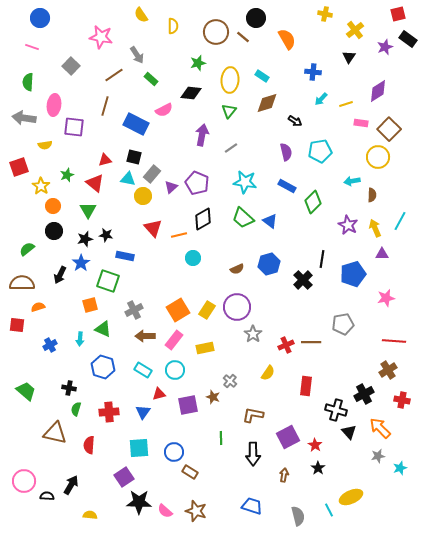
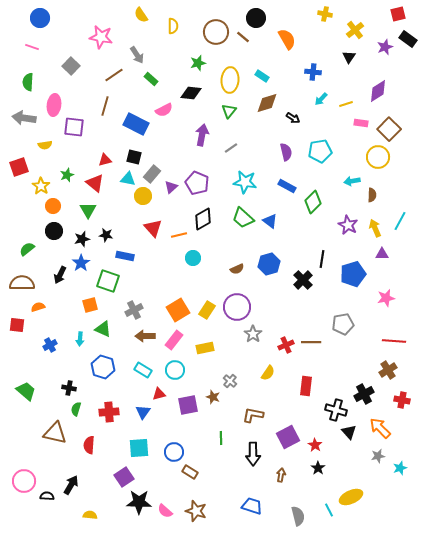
black arrow at (295, 121): moved 2 px left, 3 px up
black star at (85, 239): moved 3 px left
brown arrow at (284, 475): moved 3 px left
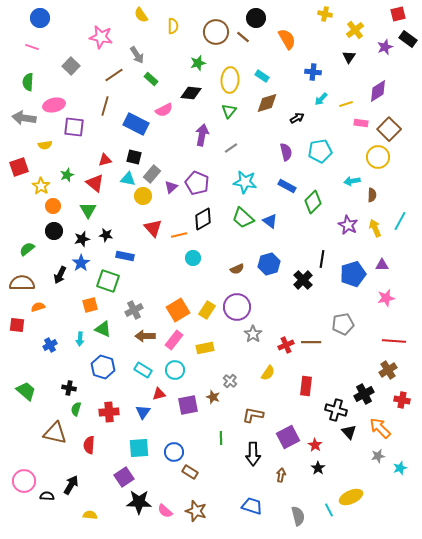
pink ellipse at (54, 105): rotated 70 degrees clockwise
black arrow at (293, 118): moved 4 px right; rotated 64 degrees counterclockwise
purple triangle at (382, 254): moved 11 px down
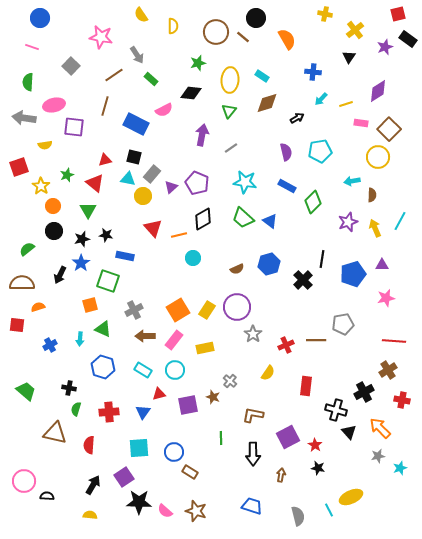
purple star at (348, 225): moved 3 px up; rotated 24 degrees clockwise
brown line at (311, 342): moved 5 px right, 2 px up
black cross at (364, 394): moved 2 px up
black star at (318, 468): rotated 24 degrees counterclockwise
black arrow at (71, 485): moved 22 px right
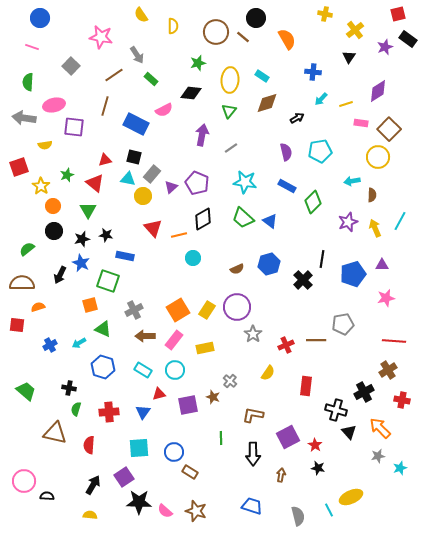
blue star at (81, 263): rotated 12 degrees counterclockwise
cyan arrow at (80, 339): moved 1 px left, 4 px down; rotated 56 degrees clockwise
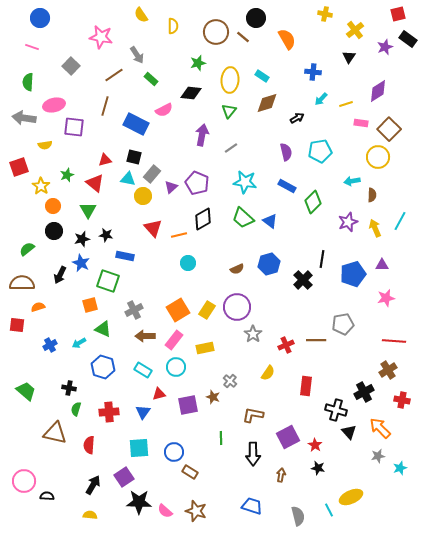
cyan circle at (193, 258): moved 5 px left, 5 px down
cyan circle at (175, 370): moved 1 px right, 3 px up
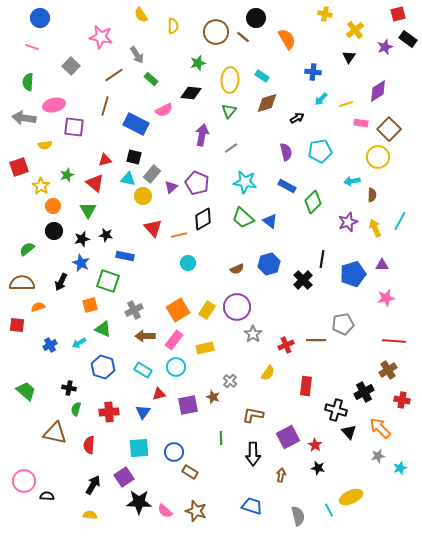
black arrow at (60, 275): moved 1 px right, 7 px down
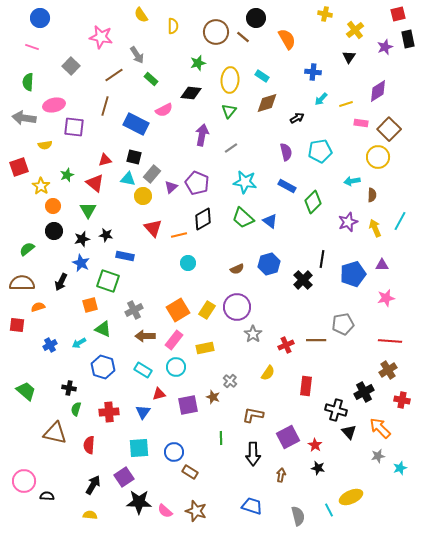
black rectangle at (408, 39): rotated 42 degrees clockwise
red line at (394, 341): moved 4 px left
